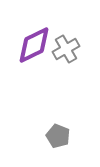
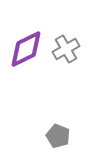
purple diamond: moved 8 px left, 4 px down
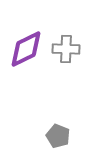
gray cross: rotated 32 degrees clockwise
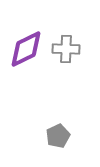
gray pentagon: rotated 25 degrees clockwise
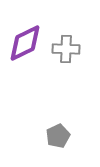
purple diamond: moved 1 px left, 6 px up
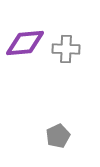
purple diamond: rotated 21 degrees clockwise
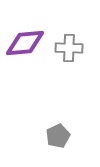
gray cross: moved 3 px right, 1 px up
